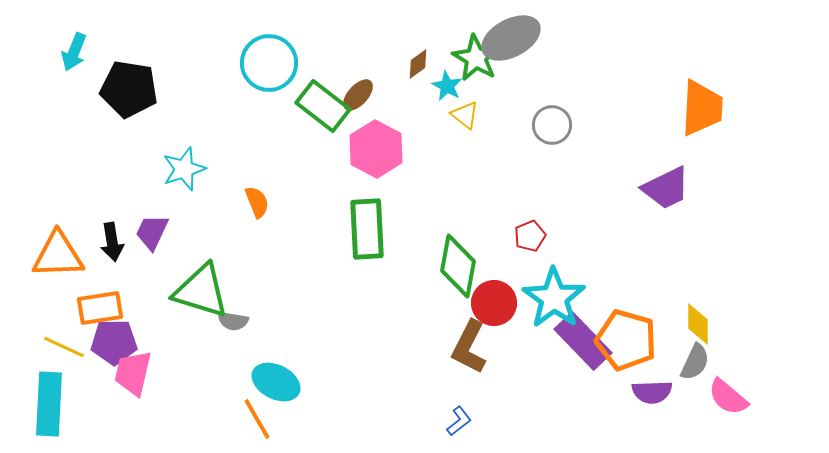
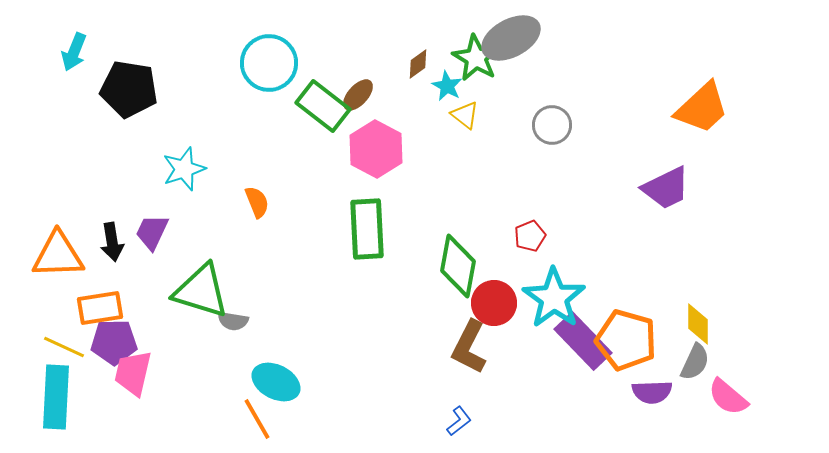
orange trapezoid at (702, 108): rotated 44 degrees clockwise
cyan rectangle at (49, 404): moved 7 px right, 7 px up
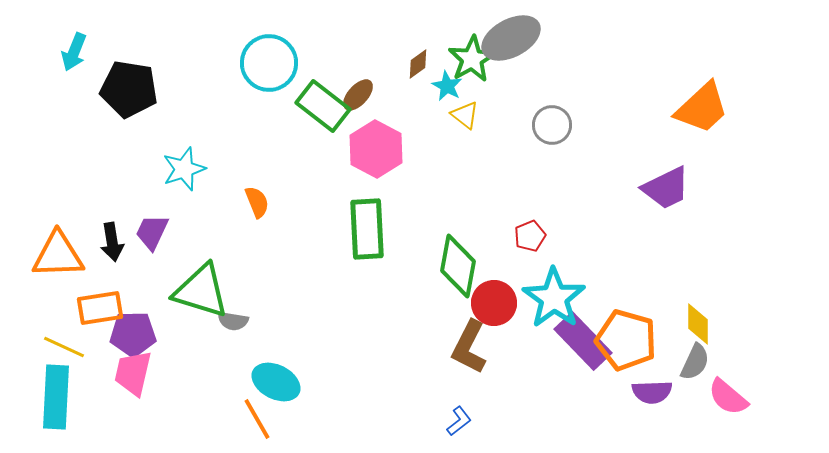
green star at (476, 58): moved 4 px left, 1 px down; rotated 12 degrees clockwise
purple pentagon at (114, 342): moved 19 px right, 8 px up
